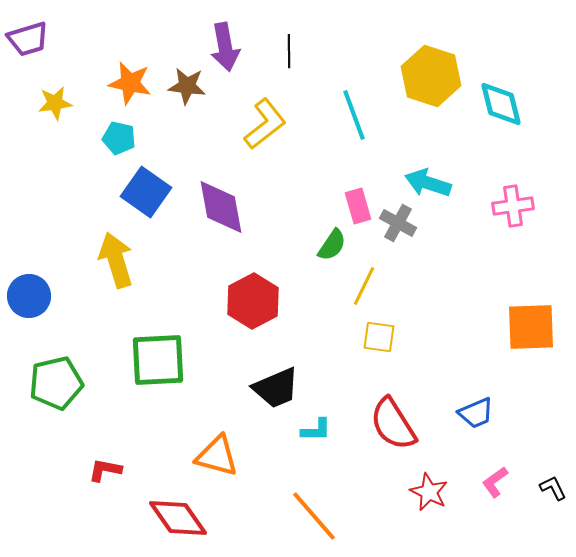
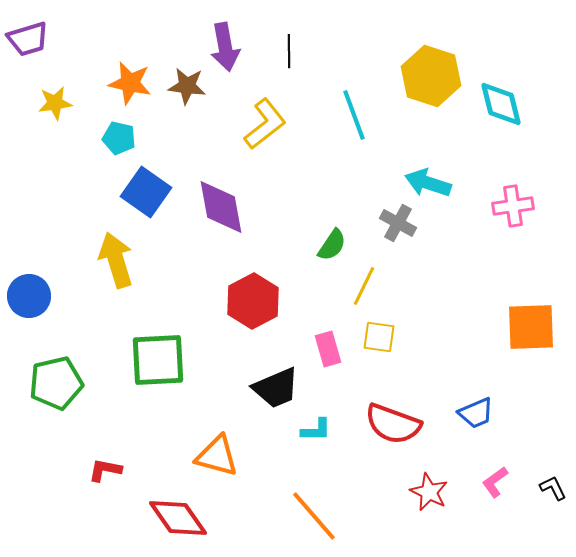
pink rectangle: moved 30 px left, 143 px down
red semicircle: rotated 38 degrees counterclockwise
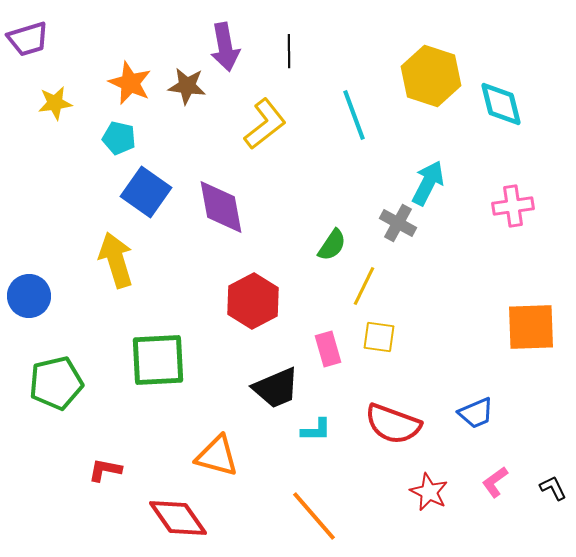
orange star: rotated 12 degrees clockwise
cyan arrow: rotated 99 degrees clockwise
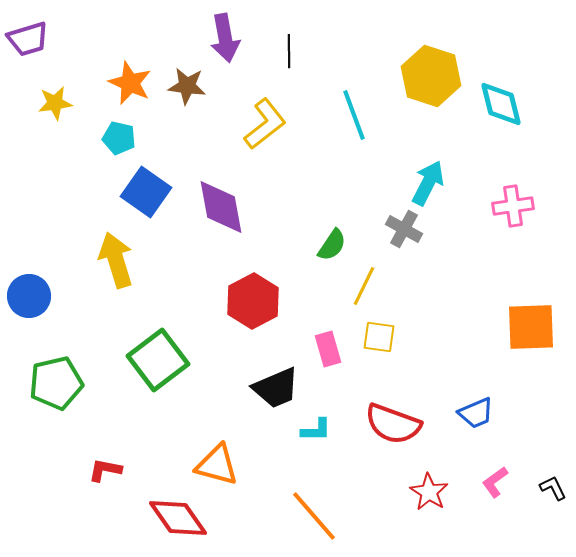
purple arrow: moved 9 px up
gray cross: moved 6 px right, 6 px down
green square: rotated 34 degrees counterclockwise
orange triangle: moved 9 px down
red star: rotated 6 degrees clockwise
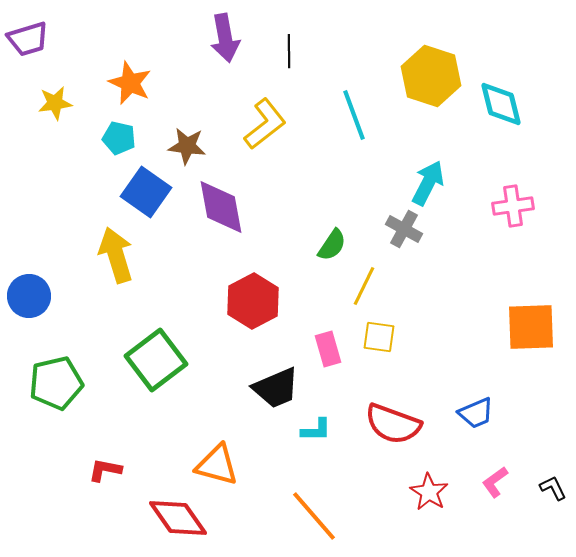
brown star: moved 60 px down
yellow arrow: moved 5 px up
green square: moved 2 px left
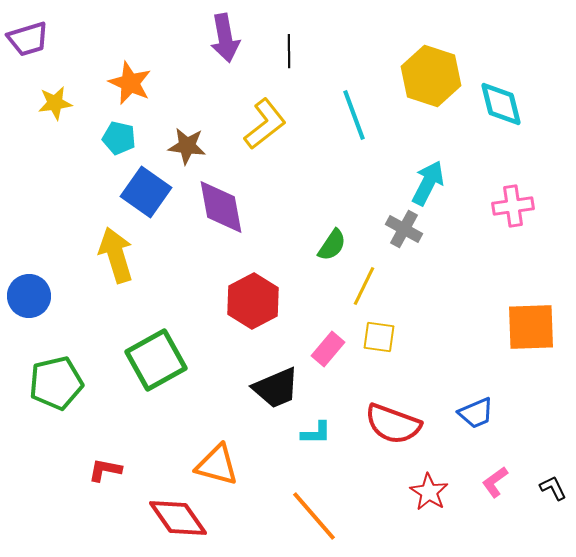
pink rectangle: rotated 56 degrees clockwise
green square: rotated 8 degrees clockwise
cyan L-shape: moved 3 px down
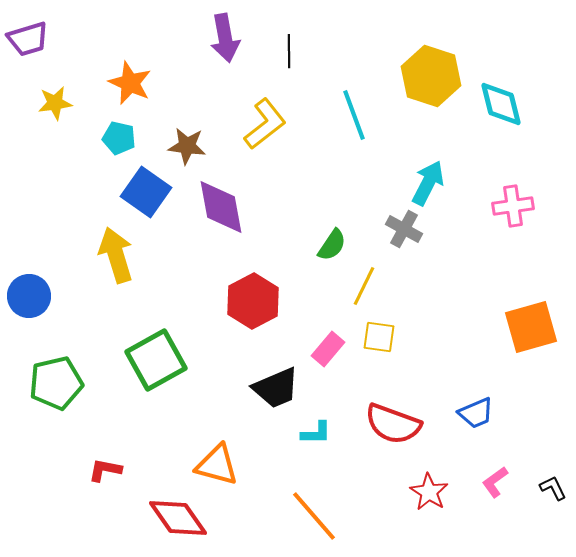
orange square: rotated 14 degrees counterclockwise
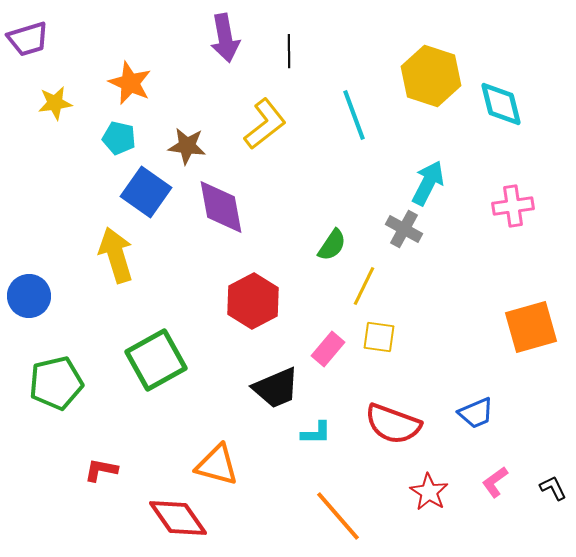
red L-shape: moved 4 px left
orange line: moved 24 px right
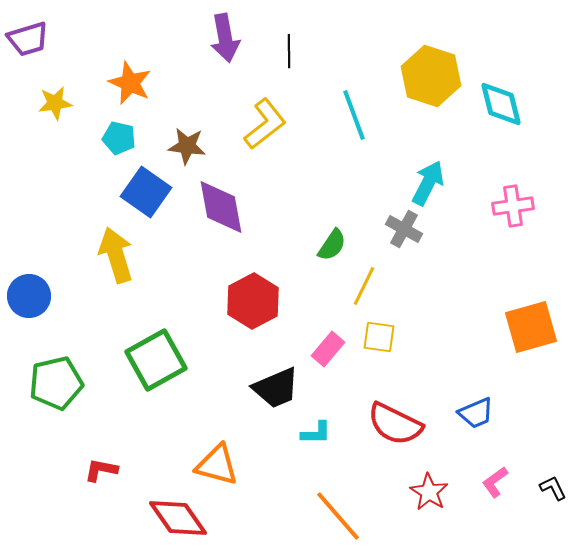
red semicircle: moved 2 px right; rotated 6 degrees clockwise
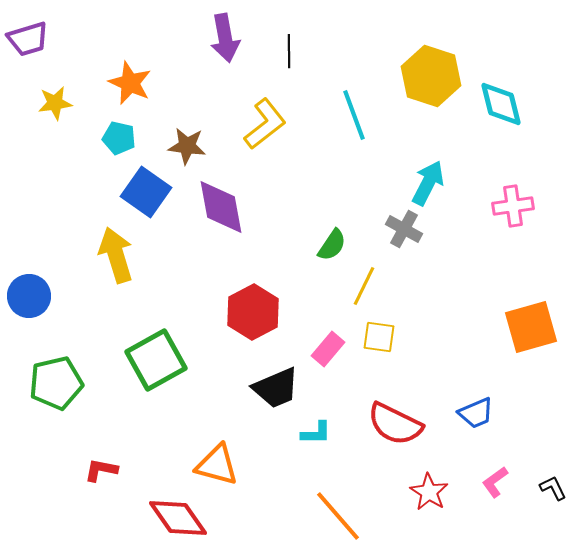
red hexagon: moved 11 px down
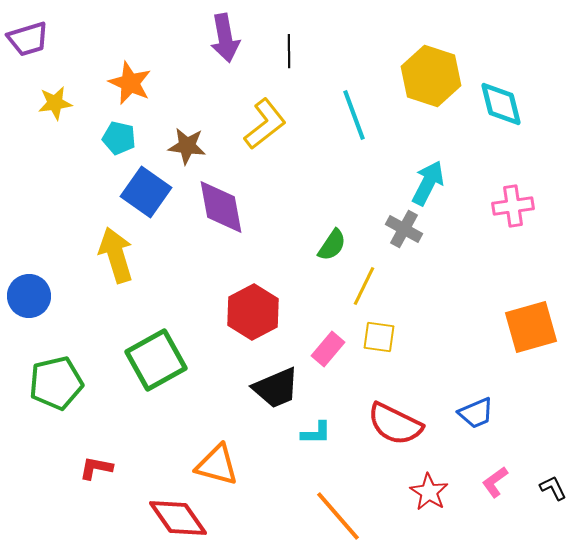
red L-shape: moved 5 px left, 2 px up
